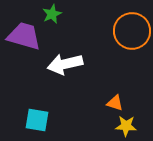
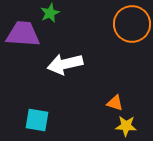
green star: moved 2 px left, 1 px up
orange circle: moved 7 px up
purple trapezoid: moved 1 px left, 2 px up; rotated 12 degrees counterclockwise
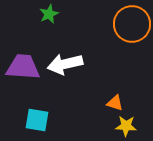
green star: moved 1 px left, 1 px down
purple trapezoid: moved 33 px down
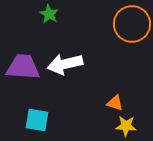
green star: rotated 18 degrees counterclockwise
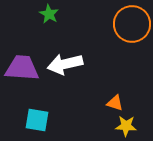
purple trapezoid: moved 1 px left, 1 px down
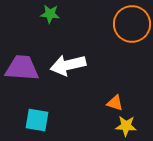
green star: moved 1 px right; rotated 24 degrees counterclockwise
white arrow: moved 3 px right, 1 px down
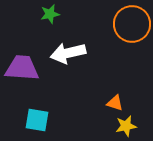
green star: rotated 18 degrees counterclockwise
white arrow: moved 12 px up
yellow star: rotated 15 degrees counterclockwise
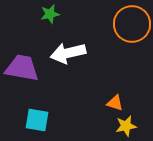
purple trapezoid: rotated 6 degrees clockwise
